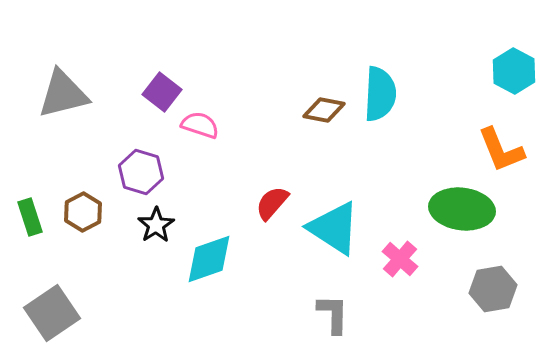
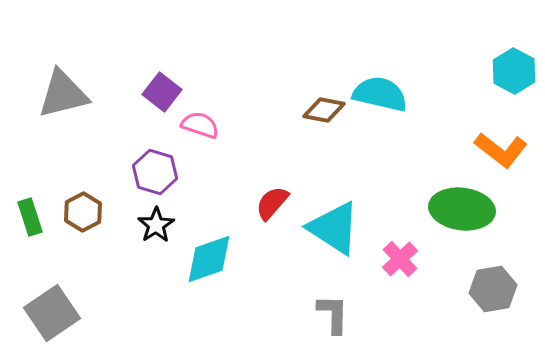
cyan semicircle: rotated 80 degrees counterclockwise
orange L-shape: rotated 30 degrees counterclockwise
purple hexagon: moved 14 px right
pink cross: rotated 6 degrees clockwise
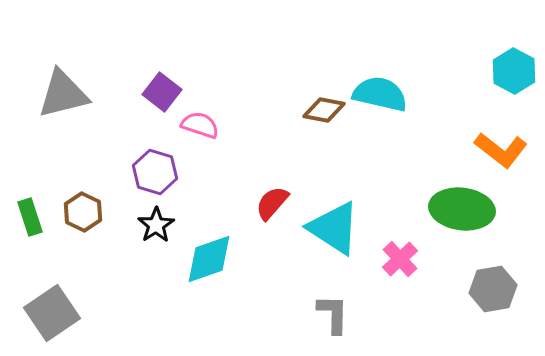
brown hexagon: rotated 6 degrees counterclockwise
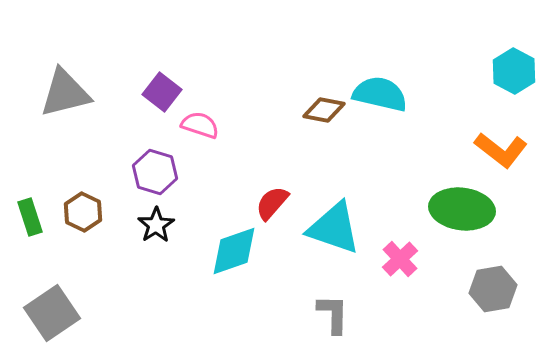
gray triangle: moved 2 px right, 1 px up
cyan triangle: rotated 14 degrees counterclockwise
cyan diamond: moved 25 px right, 8 px up
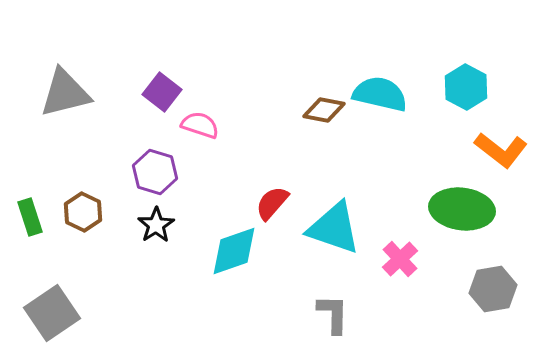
cyan hexagon: moved 48 px left, 16 px down
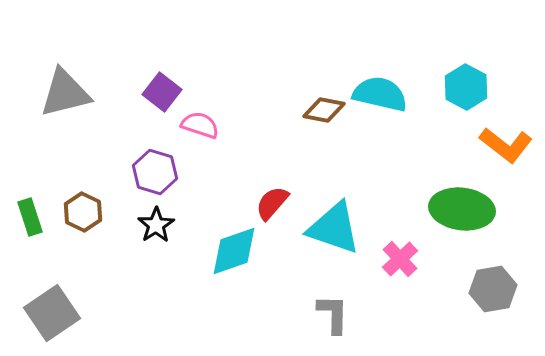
orange L-shape: moved 5 px right, 5 px up
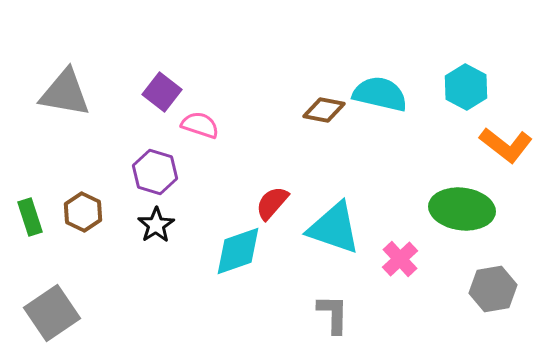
gray triangle: rotated 24 degrees clockwise
cyan diamond: moved 4 px right
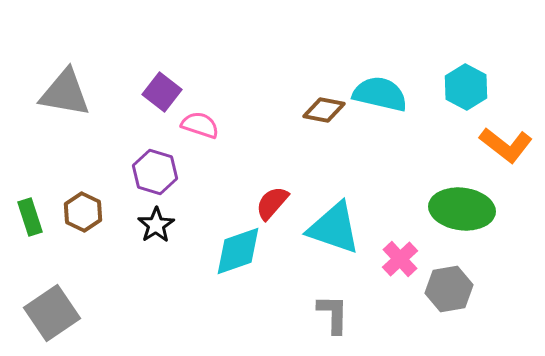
gray hexagon: moved 44 px left
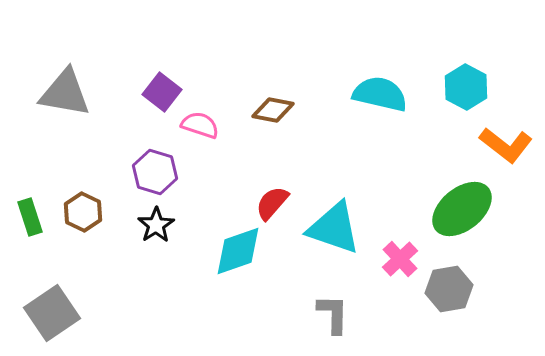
brown diamond: moved 51 px left
green ellipse: rotated 46 degrees counterclockwise
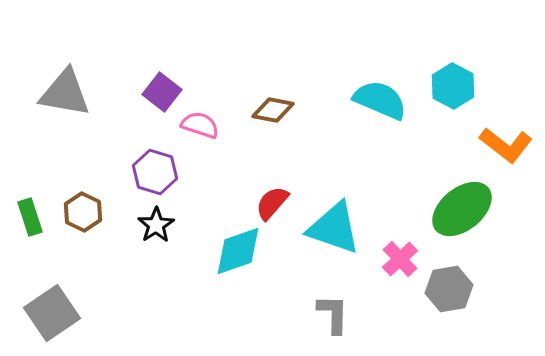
cyan hexagon: moved 13 px left, 1 px up
cyan semicircle: moved 6 px down; rotated 10 degrees clockwise
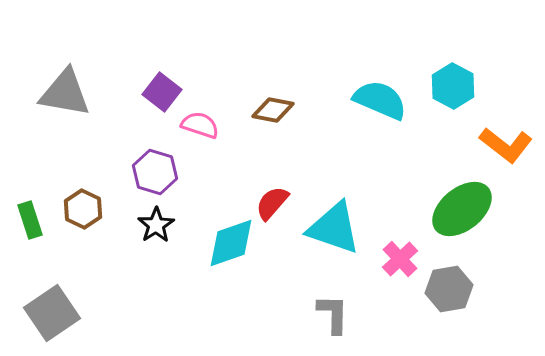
brown hexagon: moved 3 px up
green rectangle: moved 3 px down
cyan diamond: moved 7 px left, 8 px up
